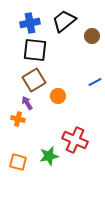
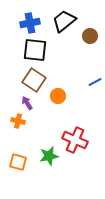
brown circle: moved 2 px left
brown square: rotated 25 degrees counterclockwise
orange cross: moved 2 px down
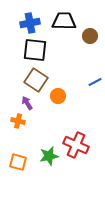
black trapezoid: rotated 40 degrees clockwise
brown square: moved 2 px right
red cross: moved 1 px right, 5 px down
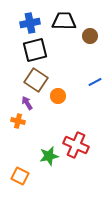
black square: rotated 20 degrees counterclockwise
orange square: moved 2 px right, 14 px down; rotated 12 degrees clockwise
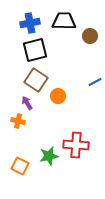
red cross: rotated 20 degrees counterclockwise
orange square: moved 10 px up
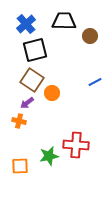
blue cross: moved 4 px left, 1 px down; rotated 30 degrees counterclockwise
brown square: moved 4 px left
orange circle: moved 6 px left, 3 px up
purple arrow: rotated 96 degrees counterclockwise
orange cross: moved 1 px right
orange square: rotated 30 degrees counterclockwise
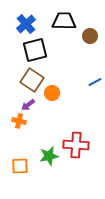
purple arrow: moved 1 px right, 2 px down
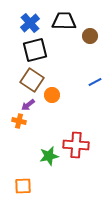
blue cross: moved 4 px right, 1 px up
orange circle: moved 2 px down
orange square: moved 3 px right, 20 px down
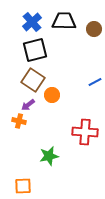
blue cross: moved 2 px right, 1 px up
brown circle: moved 4 px right, 7 px up
brown square: moved 1 px right
red cross: moved 9 px right, 13 px up
